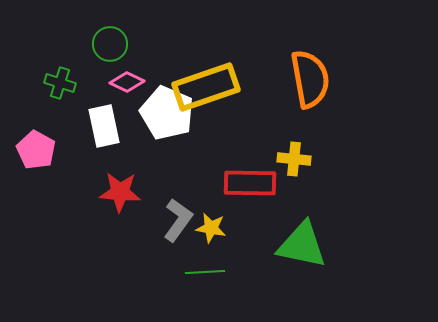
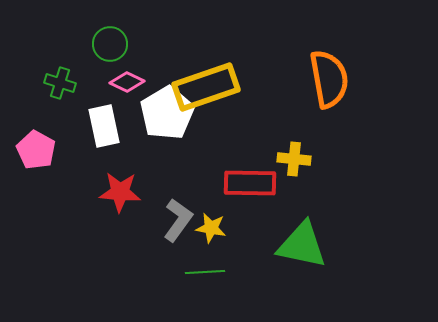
orange semicircle: moved 19 px right
white pentagon: rotated 18 degrees clockwise
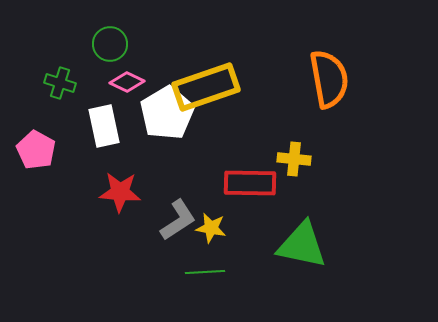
gray L-shape: rotated 21 degrees clockwise
